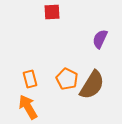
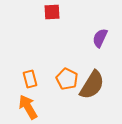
purple semicircle: moved 1 px up
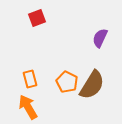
red square: moved 15 px left, 6 px down; rotated 18 degrees counterclockwise
orange pentagon: moved 3 px down
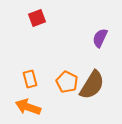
orange arrow: rotated 40 degrees counterclockwise
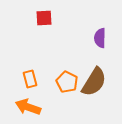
red square: moved 7 px right; rotated 18 degrees clockwise
purple semicircle: rotated 24 degrees counterclockwise
brown semicircle: moved 2 px right, 3 px up
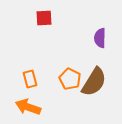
orange pentagon: moved 3 px right, 3 px up
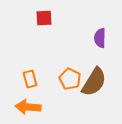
orange arrow: rotated 15 degrees counterclockwise
